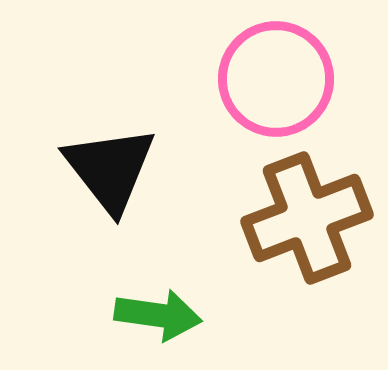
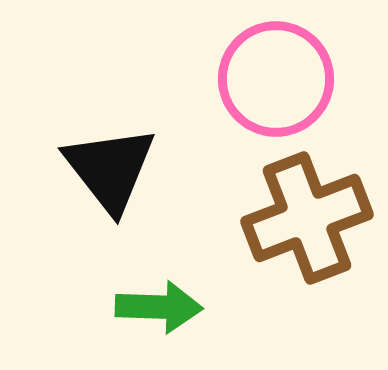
green arrow: moved 1 px right, 8 px up; rotated 6 degrees counterclockwise
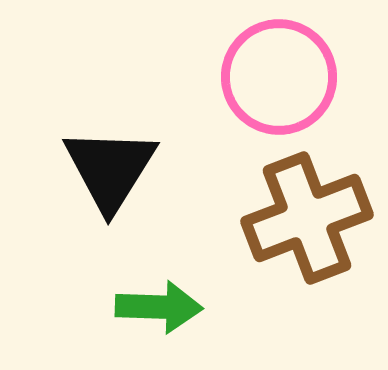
pink circle: moved 3 px right, 2 px up
black triangle: rotated 10 degrees clockwise
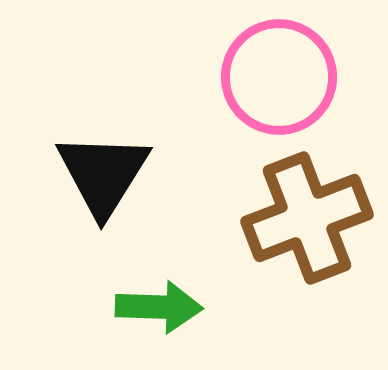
black triangle: moved 7 px left, 5 px down
